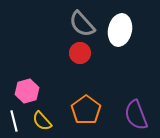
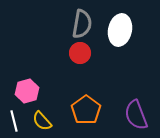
gray semicircle: rotated 128 degrees counterclockwise
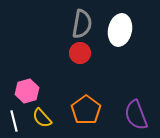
yellow semicircle: moved 3 px up
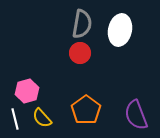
white line: moved 1 px right, 2 px up
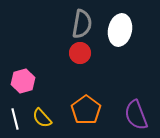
pink hexagon: moved 4 px left, 10 px up
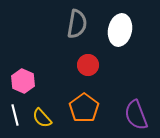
gray semicircle: moved 5 px left
red circle: moved 8 px right, 12 px down
pink hexagon: rotated 20 degrees counterclockwise
orange pentagon: moved 2 px left, 2 px up
white line: moved 4 px up
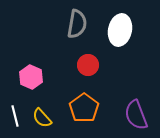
pink hexagon: moved 8 px right, 4 px up
white line: moved 1 px down
